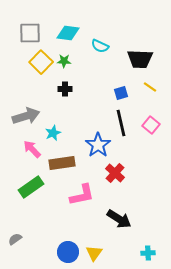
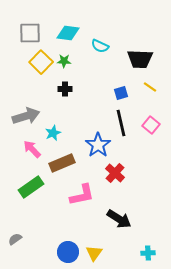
brown rectangle: rotated 15 degrees counterclockwise
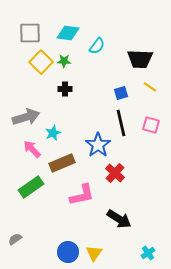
cyan semicircle: moved 3 px left; rotated 78 degrees counterclockwise
gray arrow: moved 1 px down
pink square: rotated 24 degrees counterclockwise
cyan cross: rotated 32 degrees counterclockwise
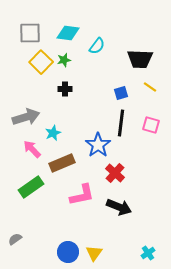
green star: moved 1 px up; rotated 16 degrees counterclockwise
black line: rotated 20 degrees clockwise
black arrow: moved 12 px up; rotated 10 degrees counterclockwise
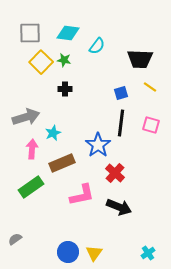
green star: rotated 24 degrees clockwise
pink arrow: rotated 48 degrees clockwise
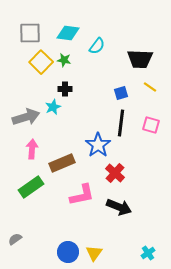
cyan star: moved 26 px up
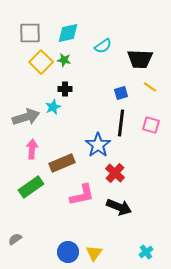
cyan diamond: rotated 20 degrees counterclockwise
cyan semicircle: moved 6 px right; rotated 18 degrees clockwise
cyan cross: moved 2 px left, 1 px up
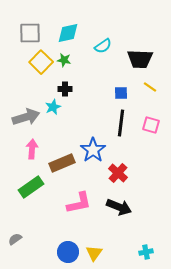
blue square: rotated 16 degrees clockwise
blue star: moved 5 px left, 5 px down
red cross: moved 3 px right
pink L-shape: moved 3 px left, 8 px down
cyan cross: rotated 24 degrees clockwise
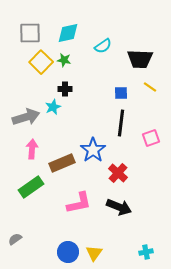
pink square: moved 13 px down; rotated 36 degrees counterclockwise
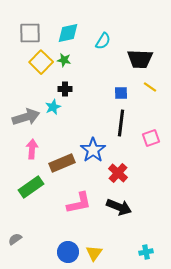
cyan semicircle: moved 5 px up; rotated 24 degrees counterclockwise
